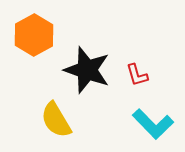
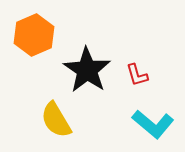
orange hexagon: rotated 6 degrees clockwise
black star: rotated 15 degrees clockwise
cyan L-shape: rotated 6 degrees counterclockwise
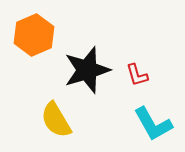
black star: rotated 21 degrees clockwise
cyan L-shape: rotated 21 degrees clockwise
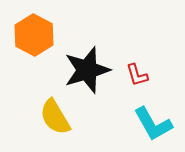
orange hexagon: rotated 9 degrees counterclockwise
yellow semicircle: moved 1 px left, 3 px up
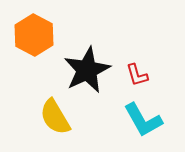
black star: rotated 9 degrees counterclockwise
cyan L-shape: moved 10 px left, 4 px up
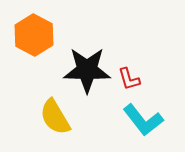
black star: rotated 27 degrees clockwise
red L-shape: moved 8 px left, 4 px down
cyan L-shape: rotated 9 degrees counterclockwise
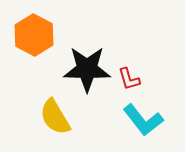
black star: moved 1 px up
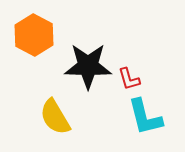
black star: moved 1 px right, 3 px up
cyan L-shape: moved 2 px right, 3 px up; rotated 24 degrees clockwise
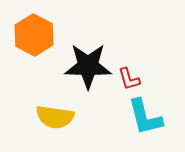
yellow semicircle: rotated 51 degrees counterclockwise
